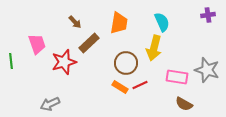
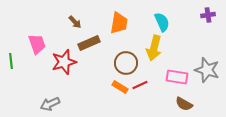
brown rectangle: rotated 20 degrees clockwise
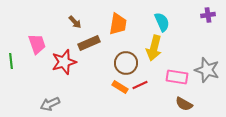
orange trapezoid: moved 1 px left, 1 px down
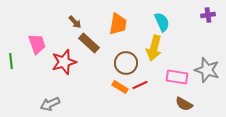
brown rectangle: rotated 65 degrees clockwise
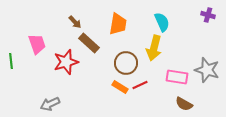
purple cross: rotated 24 degrees clockwise
red star: moved 2 px right
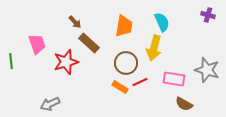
orange trapezoid: moved 6 px right, 2 px down
pink rectangle: moved 3 px left, 2 px down
red line: moved 3 px up
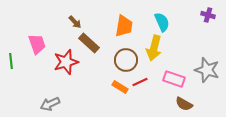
brown circle: moved 3 px up
pink rectangle: rotated 10 degrees clockwise
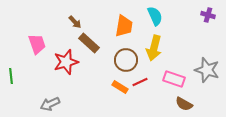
cyan semicircle: moved 7 px left, 6 px up
green line: moved 15 px down
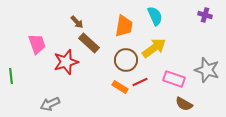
purple cross: moved 3 px left
brown arrow: moved 2 px right
yellow arrow: rotated 140 degrees counterclockwise
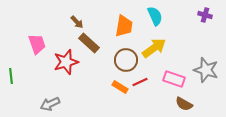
gray star: moved 1 px left
